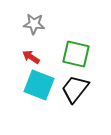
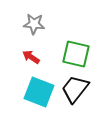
cyan square: moved 7 px down
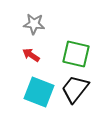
red arrow: moved 2 px up
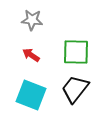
gray star: moved 2 px left, 4 px up
green square: moved 2 px up; rotated 12 degrees counterclockwise
cyan square: moved 8 px left, 3 px down
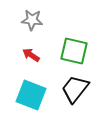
green square: moved 2 px left, 1 px up; rotated 12 degrees clockwise
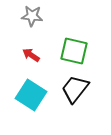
gray star: moved 4 px up
cyan square: rotated 12 degrees clockwise
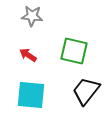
red arrow: moved 3 px left
black trapezoid: moved 11 px right, 2 px down
cyan square: rotated 28 degrees counterclockwise
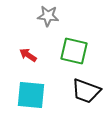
gray star: moved 16 px right
black trapezoid: rotated 108 degrees counterclockwise
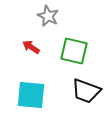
gray star: rotated 20 degrees clockwise
red arrow: moved 3 px right, 8 px up
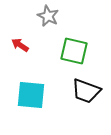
red arrow: moved 11 px left, 2 px up
